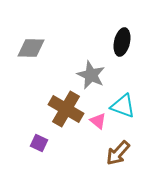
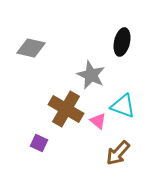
gray diamond: rotated 12 degrees clockwise
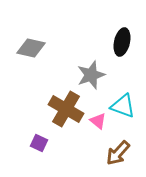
gray star: rotated 28 degrees clockwise
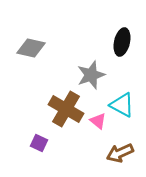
cyan triangle: moved 1 px left, 1 px up; rotated 8 degrees clockwise
brown arrow: moved 2 px right; rotated 24 degrees clockwise
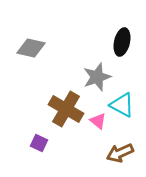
gray star: moved 6 px right, 2 px down
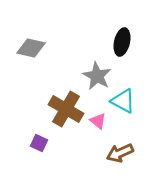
gray star: moved 1 px up; rotated 24 degrees counterclockwise
cyan triangle: moved 1 px right, 4 px up
